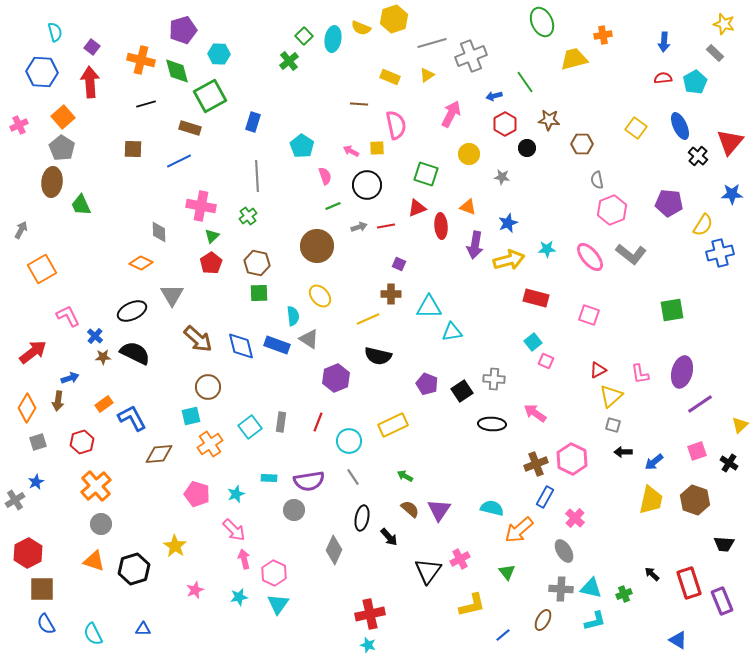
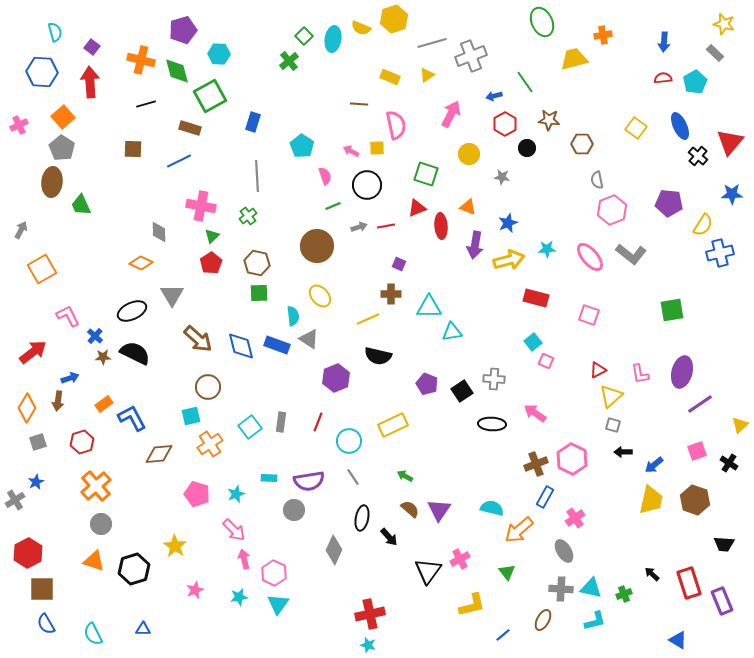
blue arrow at (654, 462): moved 3 px down
pink cross at (575, 518): rotated 12 degrees clockwise
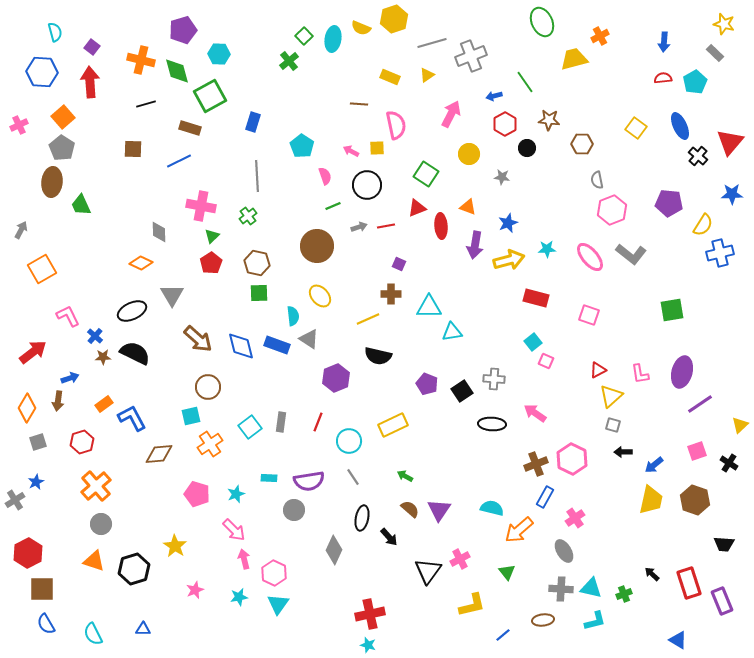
orange cross at (603, 35): moved 3 px left, 1 px down; rotated 18 degrees counterclockwise
green square at (426, 174): rotated 15 degrees clockwise
brown ellipse at (543, 620): rotated 55 degrees clockwise
